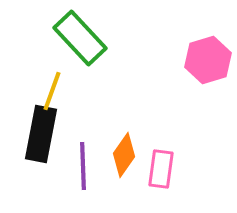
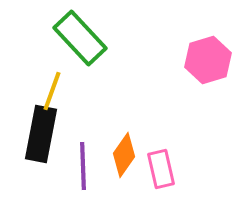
pink rectangle: rotated 21 degrees counterclockwise
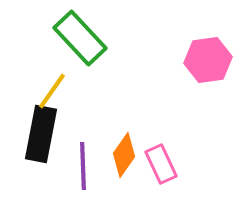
pink hexagon: rotated 9 degrees clockwise
yellow line: rotated 15 degrees clockwise
pink rectangle: moved 5 px up; rotated 12 degrees counterclockwise
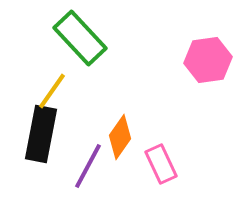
orange diamond: moved 4 px left, 18 px up
purple line: moved 5 px right; rotated 30 degrees clockwise
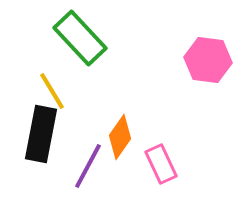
pink hexagon: rotated 15 degrees clockwise
yellow line: rotated 66 degrees counterclockwise
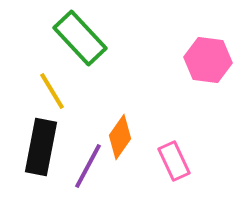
black rectangle: moved 13 px down
pink rectangle: moved 13 px right, 3 px up
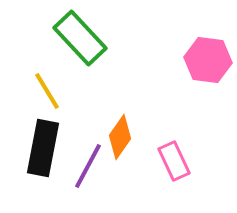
yellow line: moved 5 px left
black rectangle: moved 2 px right, 1 px down
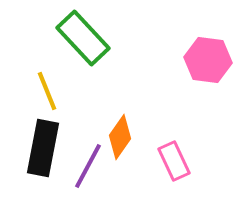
green rectangle: moved 3 px right
yellow line: rotated 9 degrees clockwise
